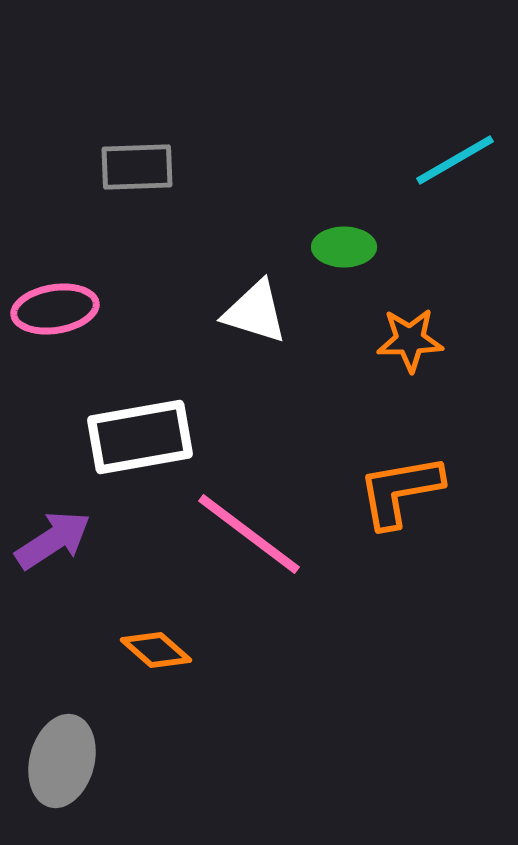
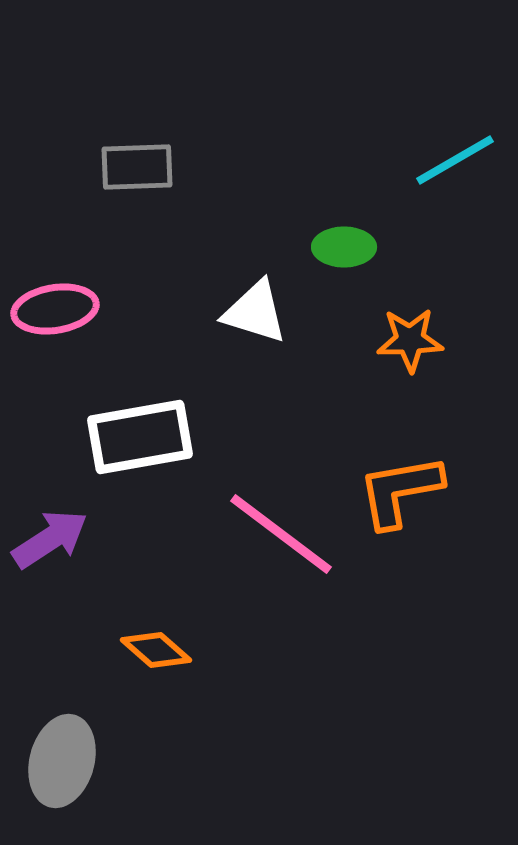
pink line: moved 32 px right
purple arrow: moved 3 px left, 1 px up
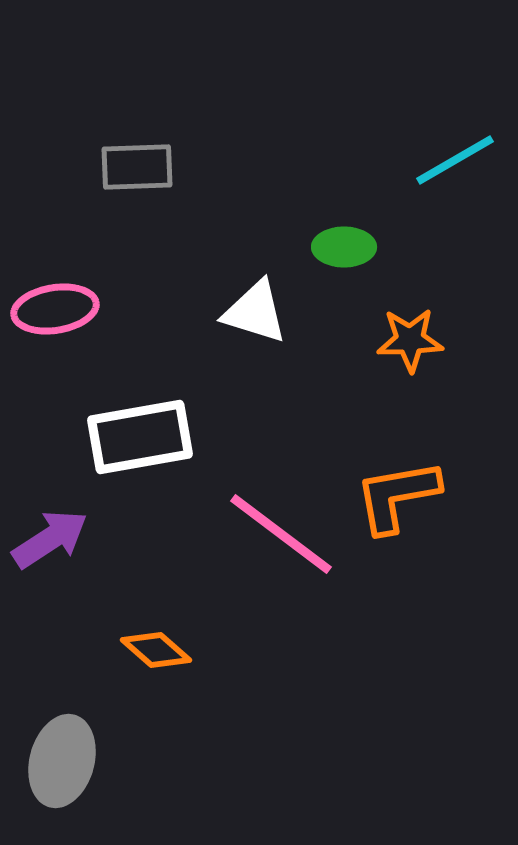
orange L-shape: moved 3 px left, 5 px down
